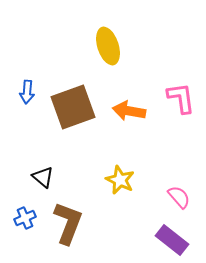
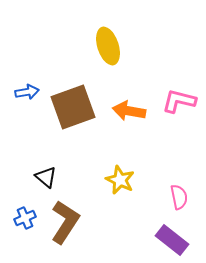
blue arrow: rotated 105 degrees counterclockwise
pink L-shape: moved 2 px left, 3 px down; rotated 68 degrees counterclockwise
black triangle: moved 3 px right
pink semicircle: rotated 30 degrees clockwise
brown L-shape: moved 3 px left, 1 px up; rotated 12 degrees clockwise
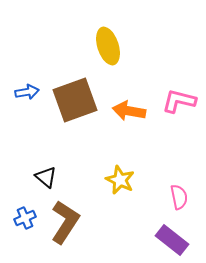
brown square: moved 2 px right, 7 px up
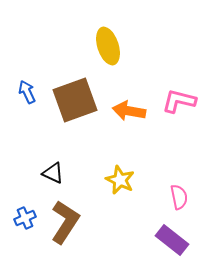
blue arrow: rotated 105 degrees counterclockwise
black triangle: moved 7 px right, 4 px up; rotated 15 degrees counterclockwise
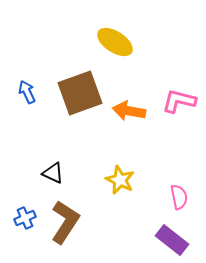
yellow ellipse: moved 7 px right, 4 px up; rotated 39 degrees counterclockwise
brown square: moved 5 px right, 7 px up
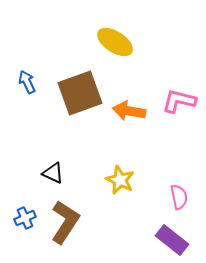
blue arrow: moved 10 px up
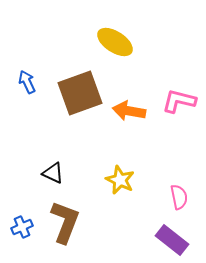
blue cross: moved 3 px left, 9 px down
brown L-shape: rotated 12 degrees counterclockwise
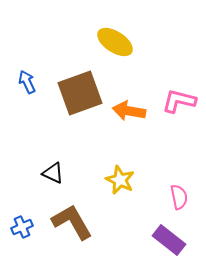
brown L-shape: moved 7 px right; rotated 51 degrees counterclockwise
purple rectangle: moved 3 px left
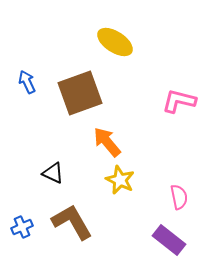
orange arrow: moved 22 px left, 31 px down; rotated 40 degrees clockwise
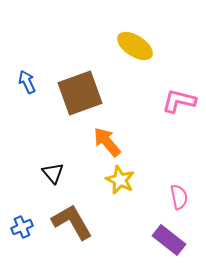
yellow ellipse: moved 20 px right, 4 px down
black triangle: rotated 25 degrees clockwise
